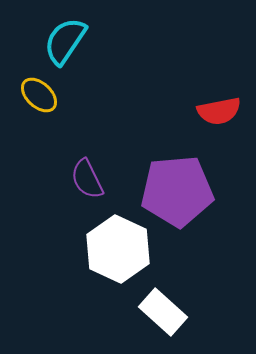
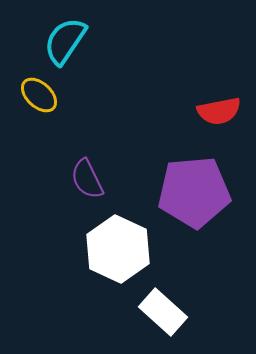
purple pentagon: moved 17 px right, 1 px down
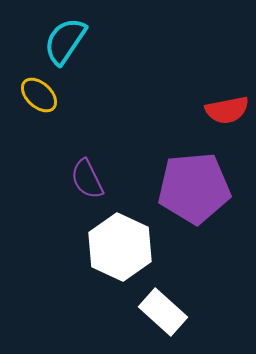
red semicircle: moved 8 px right, 1 px up
purple pentagon: moved 4 px up
white hexagon: moved 2 px right, 2 px up
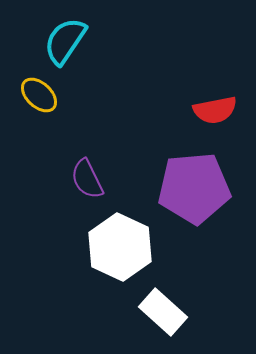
red semicircle: moved 12 px left
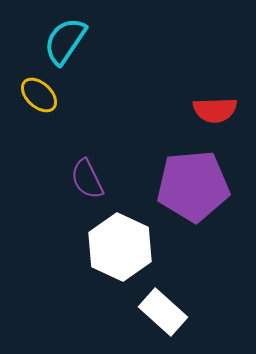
red semicircle: rotated 9 degrees clockwise
purple pentagon: moved 1 px left, 2 px up
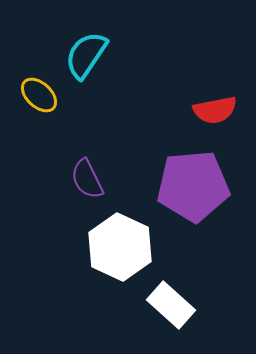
cyan semicircle: moved 21 px right, 14 px down
red semicircle: rotated 9 degrees counterclockwise
white rectangle: moved 8 px right, 7 px up
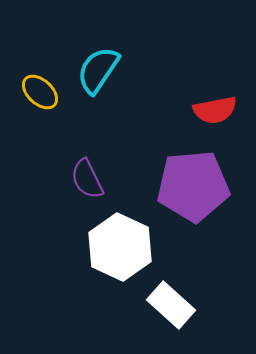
cyan semicircle: moved 12 px right, 15 px down
yellow ellipse: moved 1 px right, 3 px up
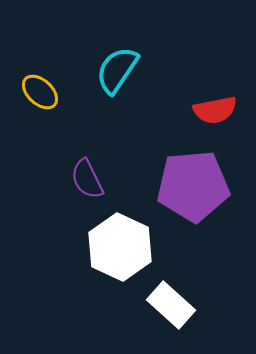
cyan semicircle: moved 19 px right
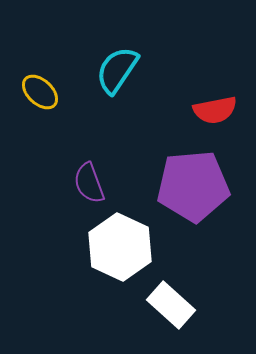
purple semicircle: moved 2 px right, 4 px down; rotated 6 degrees clockwise
